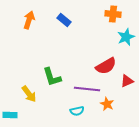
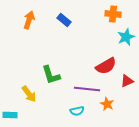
green L-shape: moved 1 px left, 2 px up
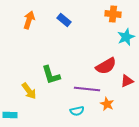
yellow arrow: moved 3 px up
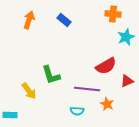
cyan semicircle: rotated 16 degrees clockwise
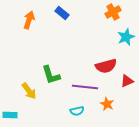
orange cross: moved 2 px up; rotated 35 degrees counterclockwise
blue rectangle: moved 2 px left, 7 px up
red semicircle: rotated 15 degrees clockwise
purple line: moved 2 px left, 2 px up
cyan semicircle: rotated 16 degrees counterclockwise
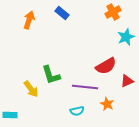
red semicircle: rotated 15 degrees counterclockwise
yellow arrow: moved 2 px right, 2 px up
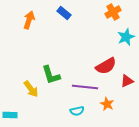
blue rectangle: moved 2 px right
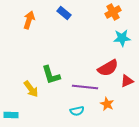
cyan star: moved 4 px left, 1 px down; rotated 18 degrees clockwise
red semicircle: moved 2 px right, 2 px down
cyan rectangle: moved 1 px right
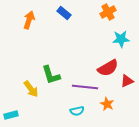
orange cross: moved 5 px left
cyan star: moved 1 px left, 1 px down
cyan rectangle: rotated 16 degrees counterclockwise
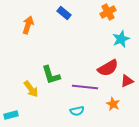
orange arrow: moved 1 px left, 5 px down
cyan star: rotated 18 degrees counterclockwise
orange star: moved 6 px right
